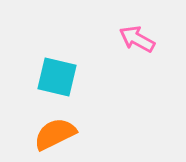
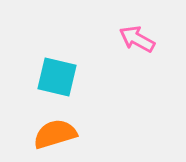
orange semicircle: rotated 9 degrees clockwise
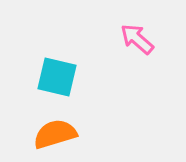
pink arrow: rotated 12 degrees clockwise
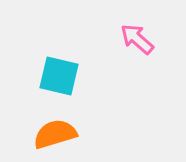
cyan square: moved 2 px right, 1 px up
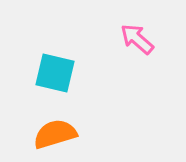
cyan square: moved 4 px left, 3 px up
